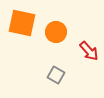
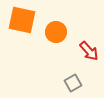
orange square: moved 3 px up
gray square: moved 17 px right, 8 px down; rotated 30 degrees clockwise
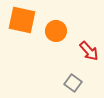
orange circle: moved 1 px up
gray square: rotated 24 degrees counterclockwise
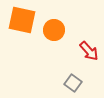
orange circle: moved 2 px left, 1 px up
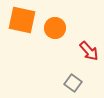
orange circle: moved 1 px right, 2 px up
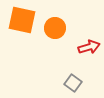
red arrow: moved 4 px up; rotated 65 degrees counterclockwise
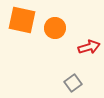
gray square: rotated 18 degrees clockwise
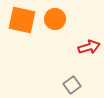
orange circle: moved 9 px up
gray square: moved 1 px left, 2 px down
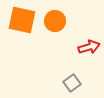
orange circle: moved 2 px down
gray square: moved 2 px up
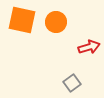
orange circle: moved 1 px right, 1 px down
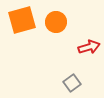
orange square: rotated 28 degrees counterclockwise
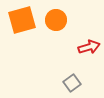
orange circle: moved 2 px up
